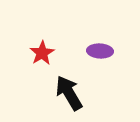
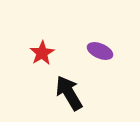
purple ellipse: rotated 20 degrees clockwise
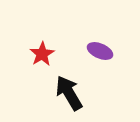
red star: moved 1 px down
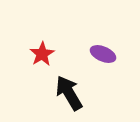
purple ellipse: moved 3 px right, 3 px down
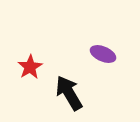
red star: moved 12 px left, 13 px down
